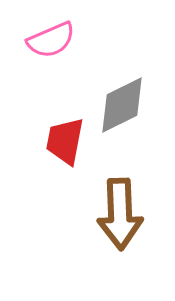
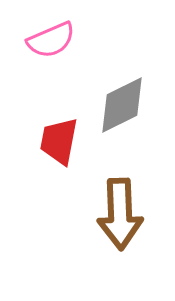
red trapezoid: moved 6 px left
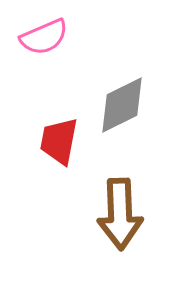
pink semicircle: moved 7 px left, 3 px up
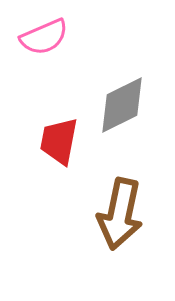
brown arrow: rotated 14 degrees clockwise
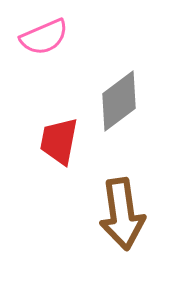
gray diamond: moved 3 px left, 4 px up; rotated 10 degrees counterclockwise
brown arrow: moved 2 px right; rotated 20 degrees counterclockwise
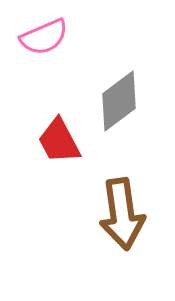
red trapezoid: rotated 39 degrees counterclockwise
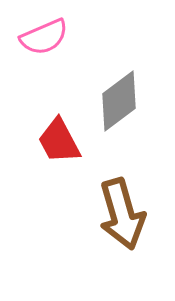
brown arrow: rotated 8 degrees counterclockwise
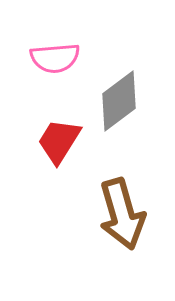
pink semicircle: moved 11 px right, 21 px down; rotated 18 degrees clockwise
red trapezoid: rotated 60 degrees clockwise
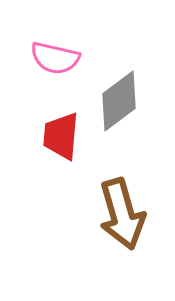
pink semicircle: rotated 18 degrees clockwise
red trapezoid: moved 2 px right, 5 px up; rotated 27 degrees counterclockwise
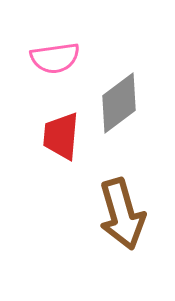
pink semicircle: rotated 21 degrees counterclockwise
gray diamond: moved 2 px down
